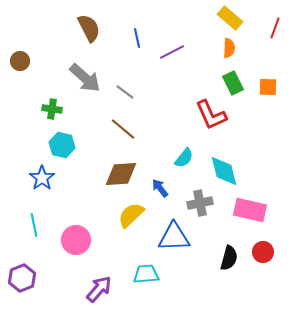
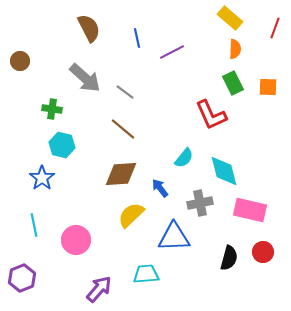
orange semicircle: moved 6 px right, 1 px down
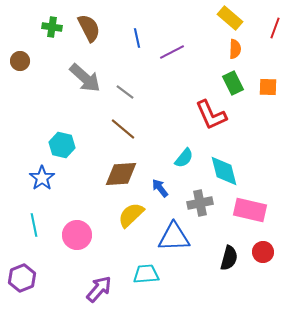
green cross: moved 82 px up
pink circle: moved 1 px right, 5 px up
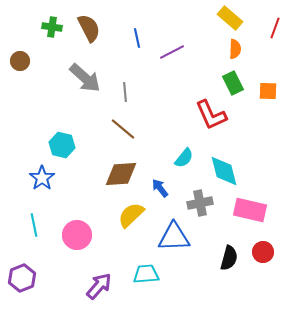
orange square: moved 4 px down
gray line: rotated 48 degrees clockwise
purple arrow: moved 3 px up
